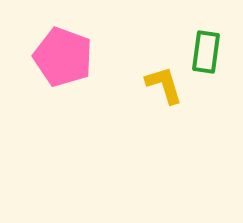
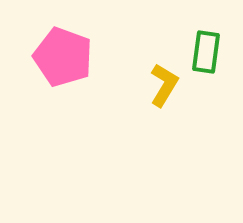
yellow L-shape: rotated 48 degrees clockwise
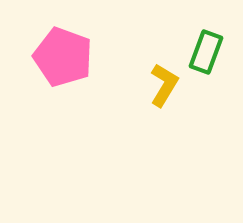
green rectangle: rotated 12 degrees clockwise
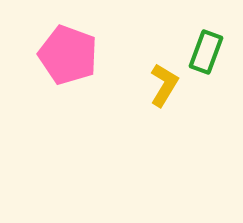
pink pentagon: moved 5 px right, 2 px up
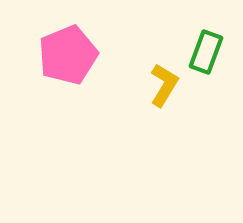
pink pentagon: rotated 30 degrees clockwise
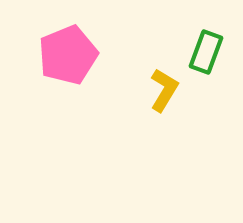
yellow L-shape: moved 5 px down
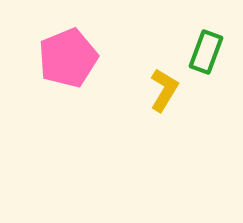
pink pentagon: moved 3 px down
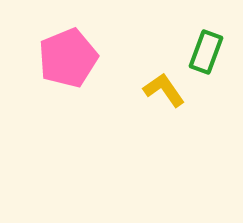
yellow L-shape: rotated 66 degrees counterclockwise
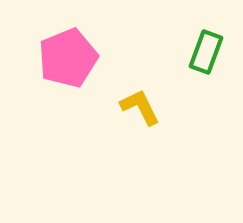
yellow L-shape: moved 24 px left, 17 px down; rotated 9 degrees clockwise
